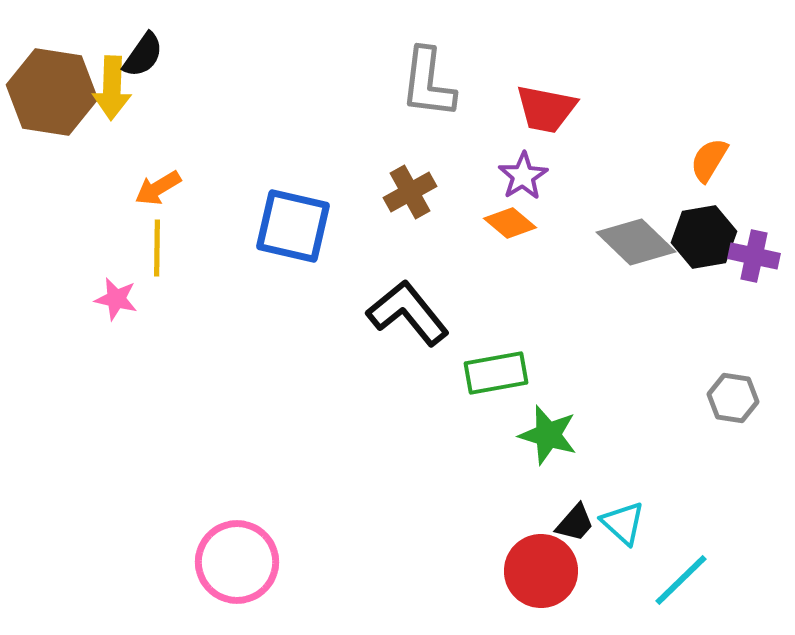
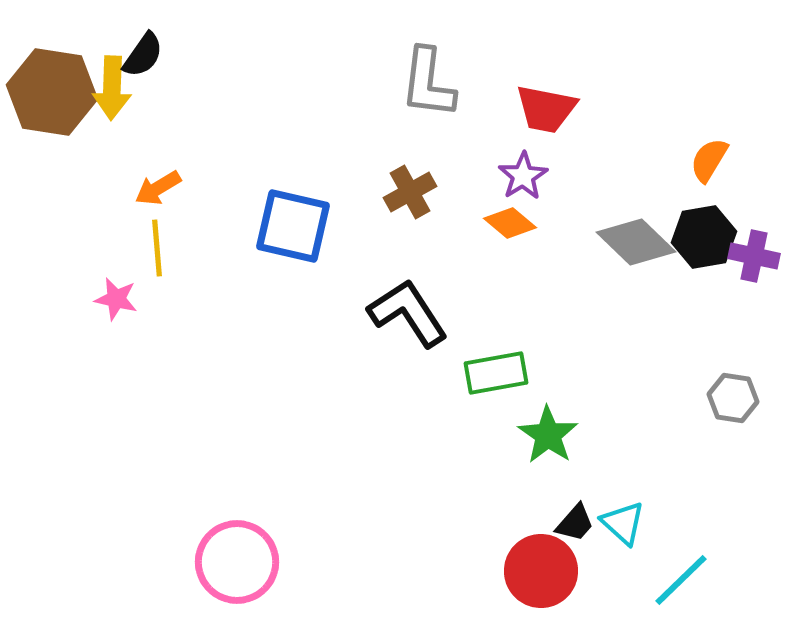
yellow line: rotated 6 degrees counterclockwise
black L-shape: rotated 6 degrees clockwise
green star: rotated 18 degrees clockwise
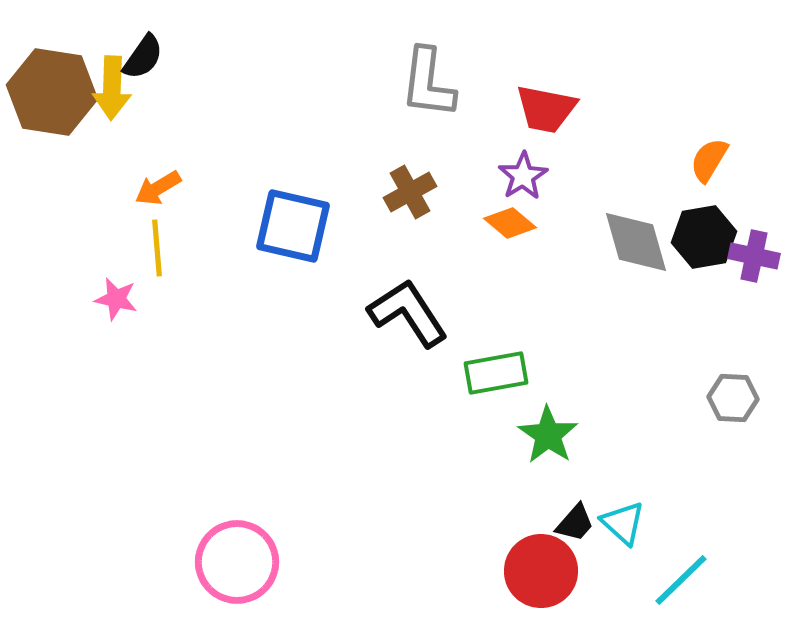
black semicircle: moved 2 px down
gray diamond: rotated 30 degrees clockwise
gray hexagon: rotated 6 degrees counterclockwise
